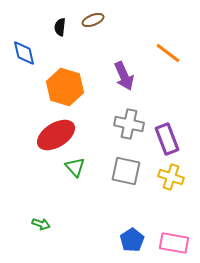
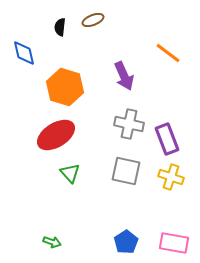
green triangle: moved 5 px left, 6 px down
green arrow: moved 11 px right, 18 px down
blue pentagon: moved 6 px left, 2 px down
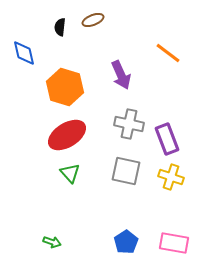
purple arrow: moved 3 px left, 1 px up
red ellipse: moved 11 px right
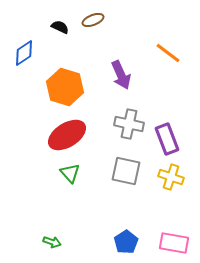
black semicircle: rotated 108 degrees clockwise
blue diamond: rotated 68 degrees clockwise
